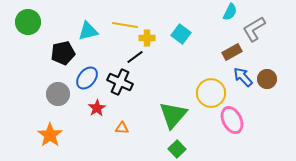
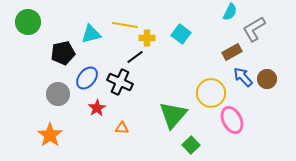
cyan triangle: moved 3 px right, 3 px down
green square: moved 14 px right, 4 px up
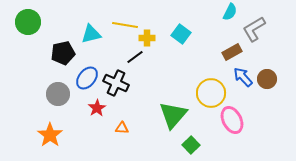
black cross: moved 4 px left, 1 px down
